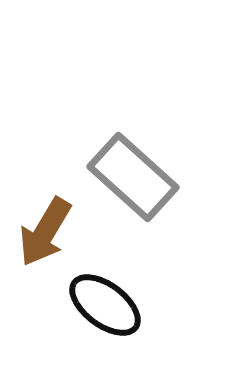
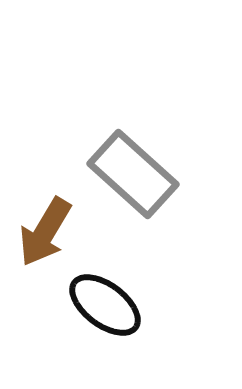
gray rectangle: moved 3 px up
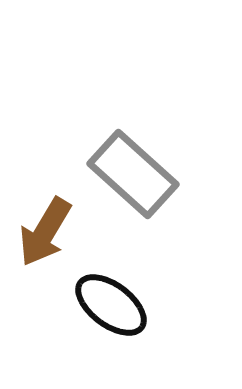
black ellipse: moved 6 px right
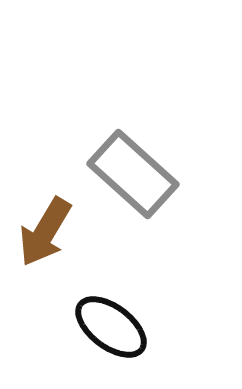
black ellipse: moved 22 px down
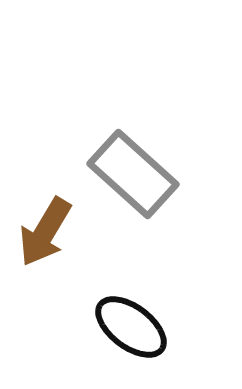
black ellipse: moved 20 px right
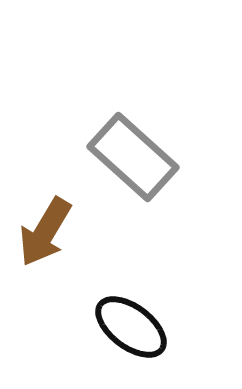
gray rectangle: moved 17 px up
